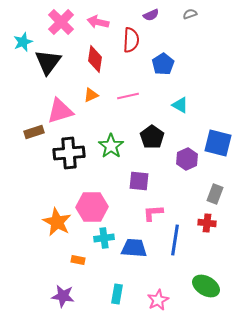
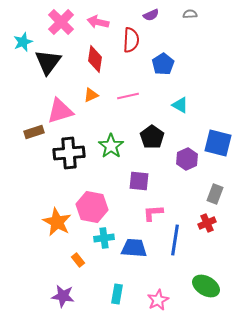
gray semicircle: rotated 16 degrees clockwise
pink hexagon: rotated 12 degrees clockwise
red cross: rotated 30 degrees counterclockwise
orange rectangle: rotated 40 degrees clockwise
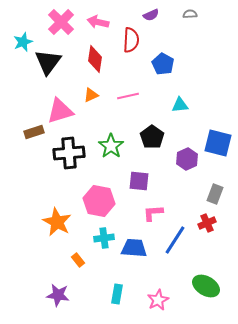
blue pentagon: rotated 10 degrees counterclockwise
cyan triangle: rotated 36 degrees counterclockwise
pink hexagon: moved 7 px right, 6 px up
blue line: rotated 24 degrees clockwise
purple star: moved 5 px left, 1 px up
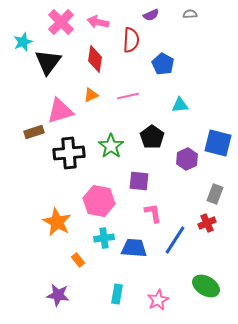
pink L-shape: rotated 85 degrees clockwise
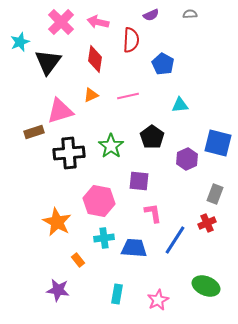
cyan star: moved 3 px left
green ellipse: rotated 8 degrees counterclockwise
purple star: moved 5 px up
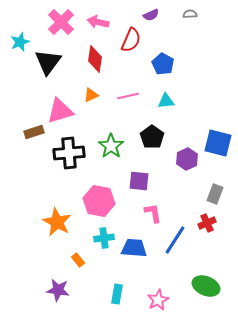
red semicircle: rotated 20 degrees clockwise
cyan triangle: moved 14 px left, 4 px up
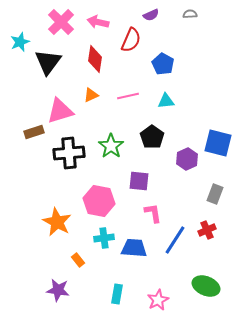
red cross: moved 7 px down
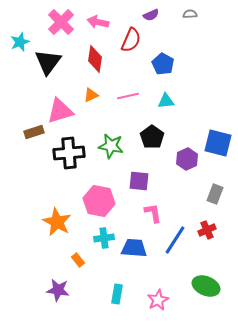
green star: rotated 25 degrees counterclockwise
